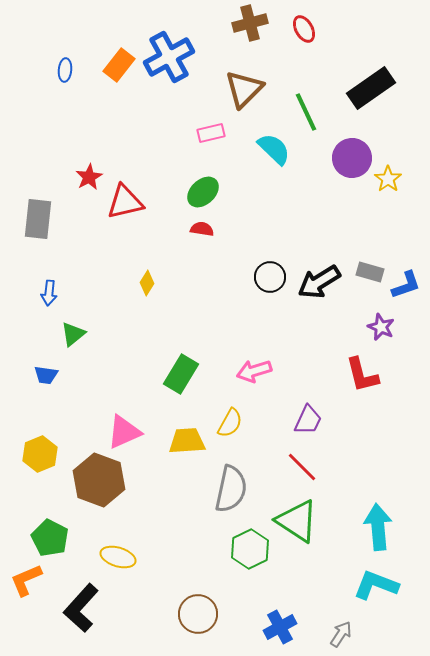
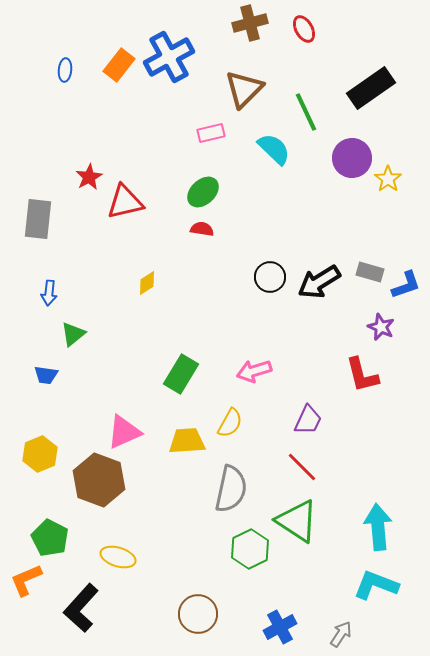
yellow diamond at (147, 283): rotated 25 degrees clockwise
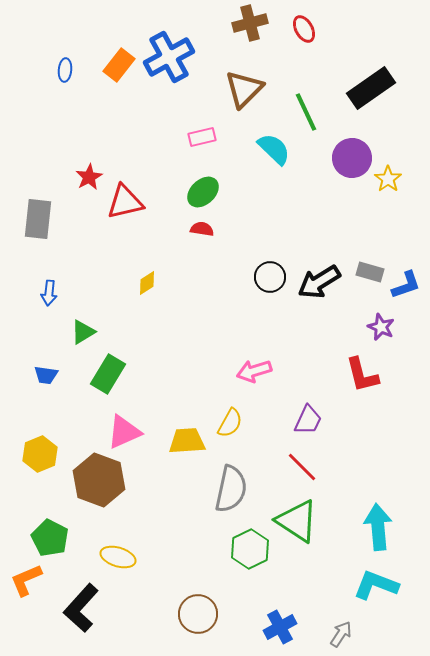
pink rectangle at (211, 133): moved 9 px left, 4 px down
green triangle at (73, 334): moved 10 px right, 2 px up; rotated 8 degrees clockwise
green rectangle at (181, 374): moved 73 px left
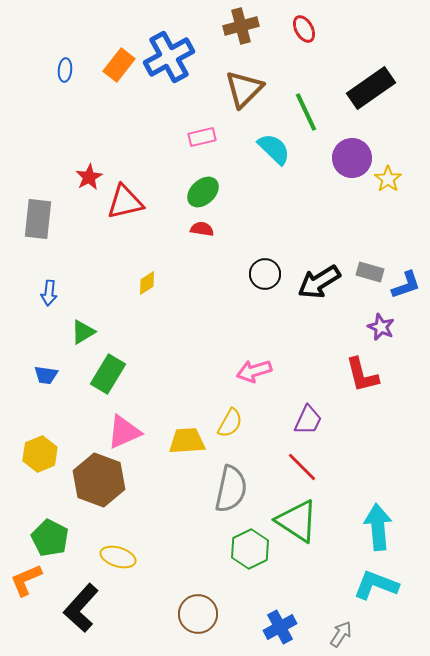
brown cross at (250, 23): moved 9 px left, 3 px down
black circle at (270, 277): moved 5 px left, 3 px up
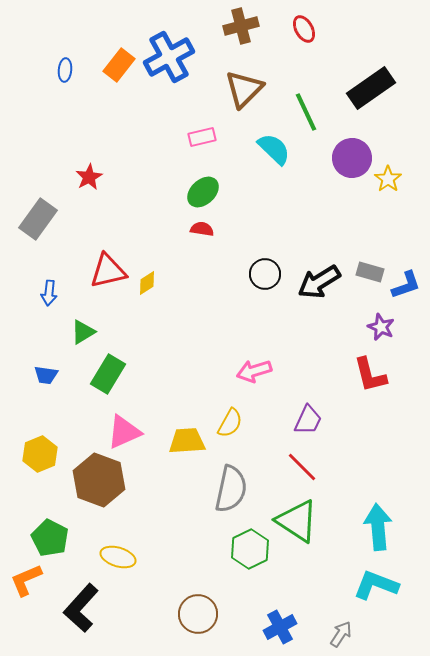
red triangle at (125, 202): moved 17 px left, 69 px down
gray rectangle at (38, 219): rotated 30 degrees clockwise
red L-shape at (362, 375): moved 8 px right
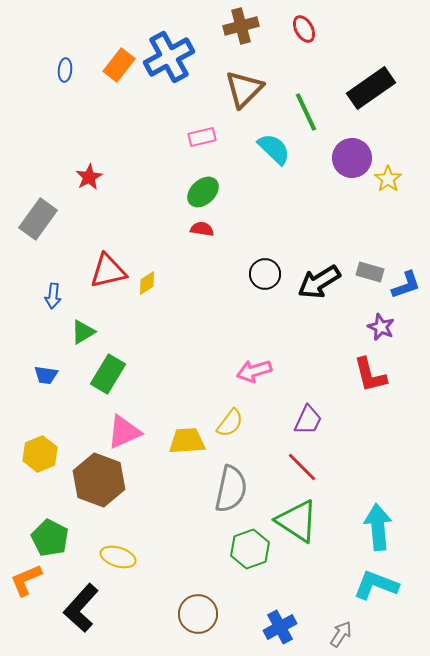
blue arrow at (49, 293): moved 4 px right, 3 px down
yellow semicircle at (230, 423): rotated 8 degrees clockwise
green hexagon at (250, 549): rotated 6 degrees clockwise
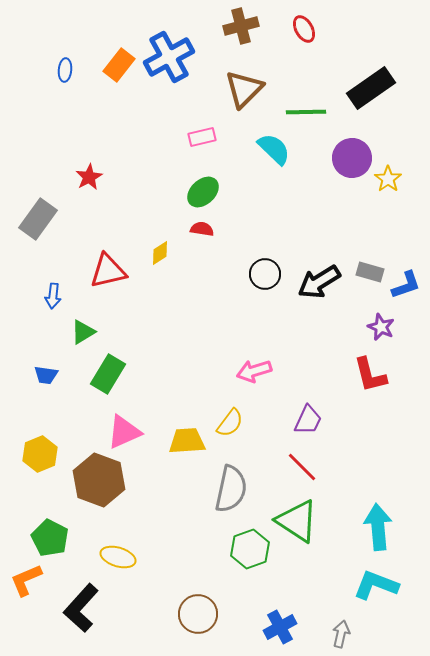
green line at (306, 112): rotated 66 degrees counterclockwise
yellow diamond at (147, 283): moved 13 px right, 30 px up
gray arrow at (341, 634): rotated 20 degrees counterclockwise
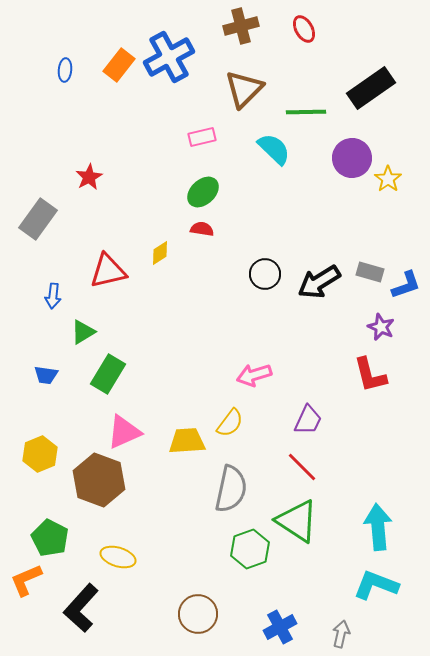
pink arrow at (254, 371): moved 4 px down
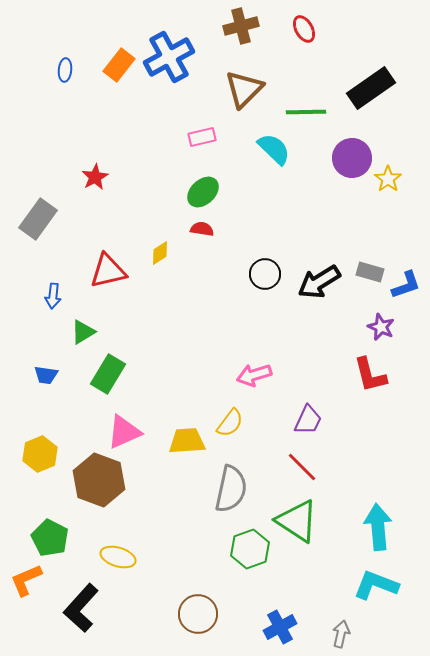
red star at (89, 177): moved 6 px right
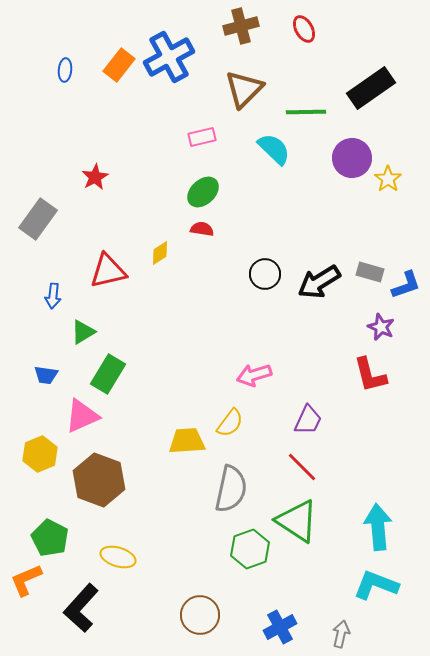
pink triangle at (124, 432): moved 42 px left, 16 px up
brown circle at (198, 614): moved 2 px right, 1 px down
